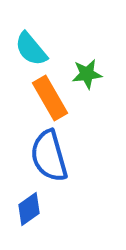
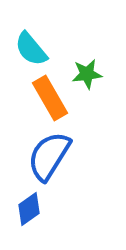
blue semicircle: rotated 48 degrees clockwise
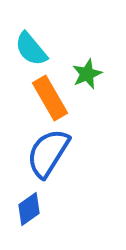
green star: rotated 16 degrees counterclockwise
blue semicircle: moved 1 px left, 3 px up
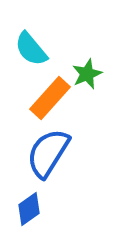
orange rectangle: rotated 72 degrees clockwise
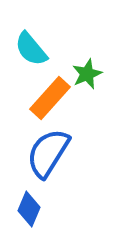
blue diamond: rotated 32 degrees counterclockwise
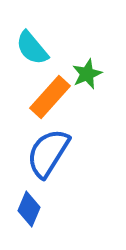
cyan semicircle: moved 1 px right, 1 px up
orange rectangle: moved 1 px up
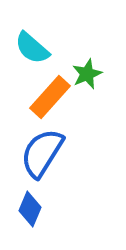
cyan semicircle: rotated 9 degrees counterclockwise
blue semicircle: moved 6 px left
blue diamond: moved 1 px right
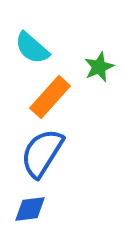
green star: moved 12 px right, 7 px up
blue diamond: rotated 60 degrees clockwise
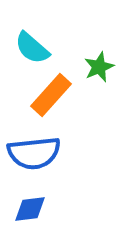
orange rectangle: moved 1 px right, 2 px up
blue semicircle: moved 8 px left; rotated 128 degrees counterclockwise
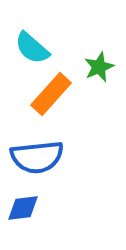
orange rectangle: moved 1 px up
blue semicircle: moved 3 px right, 4 px down
blue diamond: moved 7 px left, 1 px up
